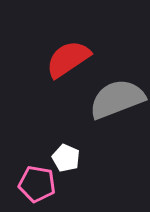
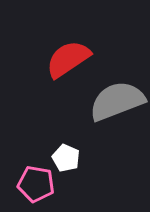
gray semicircle: moved 2 px down
pink pentagon: moved 1 px left
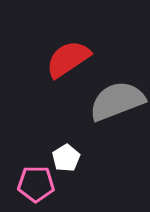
white pentagon: rotated 16 degrees clockwise
pink pentagon: rotated 9 degrees counterclockwise
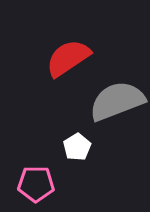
red semicircle: moved 1 px up
white pentagon: moved 11 px right, 11 px up
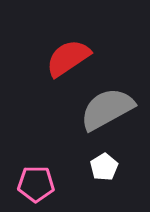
gray semicircle: moved 10 px left, 8 px down; rotated 8 degrees counterclockwise
white pentagon: moved 27 px right, 20 px down
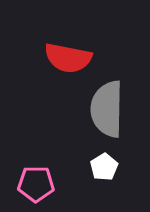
red semicircle: rotated 135 degrees counterclockwise
gray semicircle: rotated 60 degrees counterclockwise
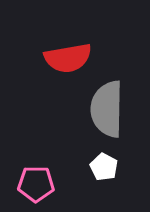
red semicircle: rotated 21 degrees counterclockwise
white pentagon: rotated 12 degrees counterclockwise
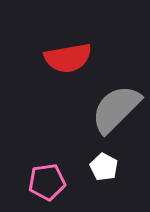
gray semicircle: moved 9 px right; rotated 44 degrees clockwise
pink pentagon: moved 11 px right, 2 px up; rotated 9 degrees counterclockwise
